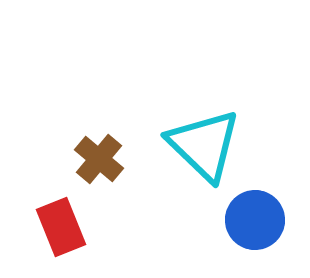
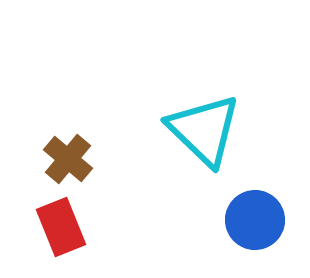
cyan triangle: moved 15 px up
brown cross: moved 31 px left
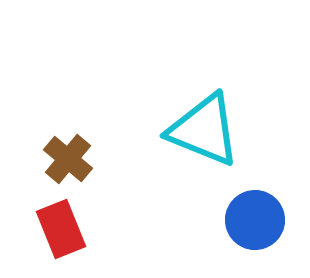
cyan triangle: rotated 22 degrees counterclockwise
red rectangle: moved 2 px down
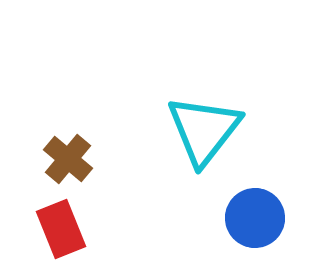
cyan triangle: rotated 46 degrees clockwise
blue circle: moved 2 px up
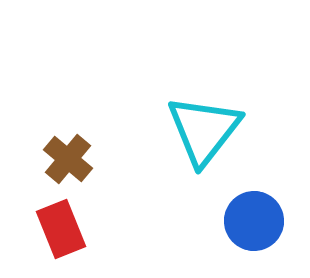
blue circle: moved 1 px left, 3 px down
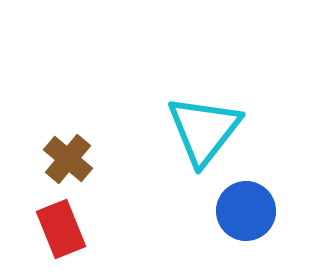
blue circle: moved 8 px left, 10 px up
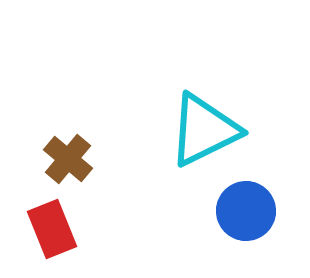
cyan triangle: rotated 26 degrees clockwise
red rectangle: moved 9 px left
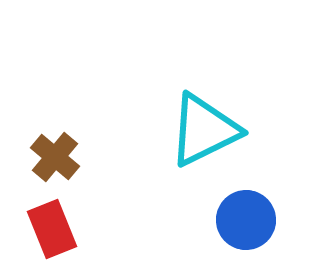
brown cross: moved 13 px left, 2 px up
blue circle: moved 9 px down
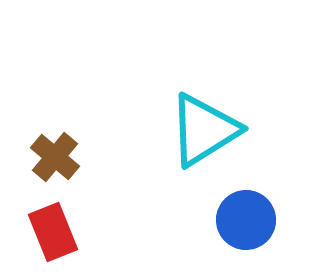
cyan triangle: rotated 6 degrees counterclockwise
red rectangle: moved 1 px right, 3 px down
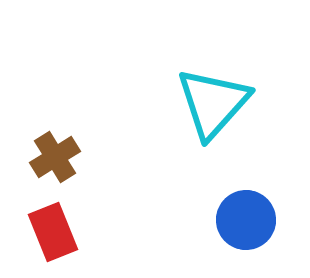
cyan triangle: moved 9 px right, 27 px up; rotated 16 degrees counterclockwise
brown cross: rotated 18 degrees clockwise
